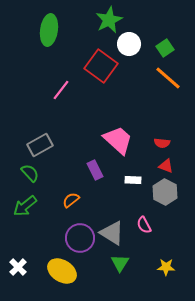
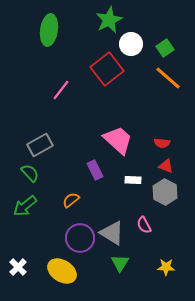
white circle: moved 2 px right
red square: moved 6 px right, 3 px down; rotated 16 degrees clockwise
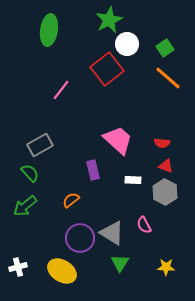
white circle: moved 4 px left
purple rectangle: moved 2 px left; rotated 12 degrees clockwise
white cross: rotated 30 degrees clockwise
